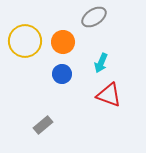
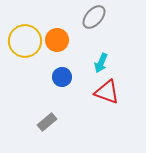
gray ellipse: rotated 15 degrees counterclockwise
orange circle: moved 6 px left, 2 px up
blue circle: moved 3 px down
red triangle: moved 2 px left, 3 px up
gray rectangle: moved 4 px right, 3 px up
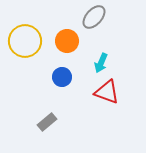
orange circle: moved 10 px right, 1 px down
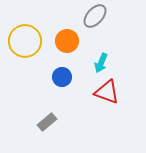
gray ellipse: moved 1 px right, 1 px up
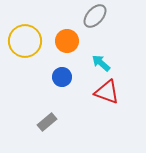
cyan arrow: rotated 108 degrees clockwise
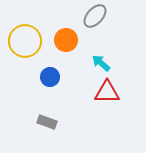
orange circle: moved 1 px left, 1 px up
blue circle: moved 12 px left
red triangle: rotated 20 degrees counterclockwise
gray rectangle: rotated 60 degrees clockwise
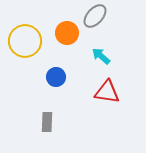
orange circle: moved 1 px right, 7 px up
cyan arrow: moved 7 px up
blue circle: moved 6 px right
red triangle: rotated 8 degrees clockwise
gray rectangle: rotated 72 degrees clockwise
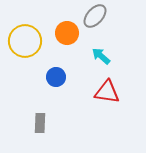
gray rectangle: moved 7 px left, 1 px down
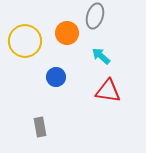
gray ellipse: rotated 25 degrees counterclockwise
red triangle: moved 1 px right, 1 px up
gray rectangle: moved 4 px down; rotated 12 degrees counterclockwise
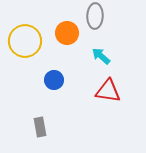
gray ellipse: rotated 15 degrees counterclockwise
blue circle: moved 2 px left, 3 px down
